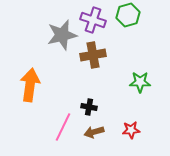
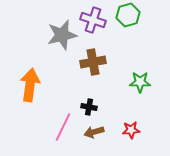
brown cross: moved 7 px down
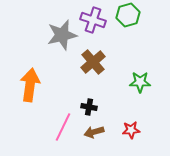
brown cross: rotated 30 degrees counterclockwise
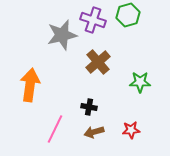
brown cross: moved 5 px right
pink line: moved 8 px left, 2 px down
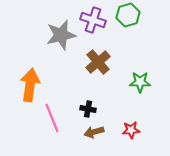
gray star: moved 1 px left
black cross: moved 1 px left, 2 px down
pink line: moved 3 px left, 11 px up; rotated 48 degrees counterclockwise
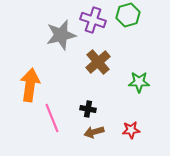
green star: moved 1 px left
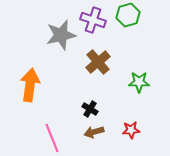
black cross: moved 2 px right; rotated 21 degrees clockwise
pink line: moved 20 px down
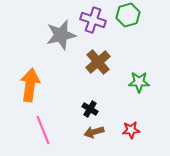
pink line: moved 9 px left, 8 px up
